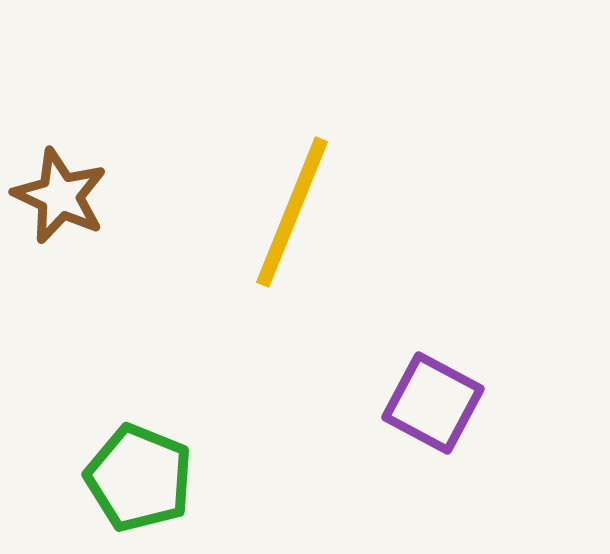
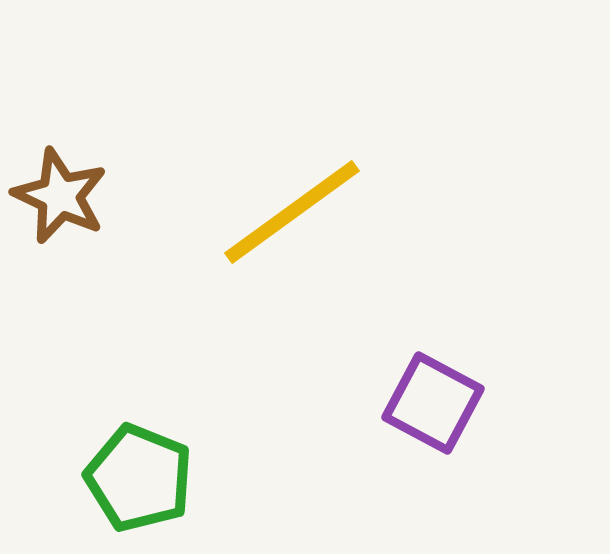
yellow line: rotated 32 degrees clockwise
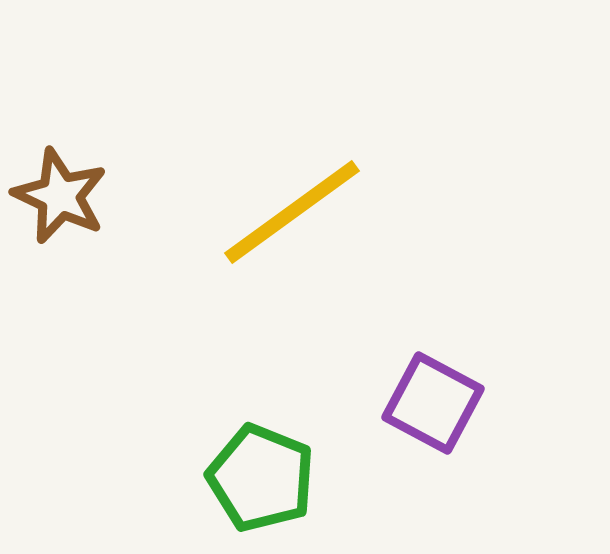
green pentagon: moved 122 px right
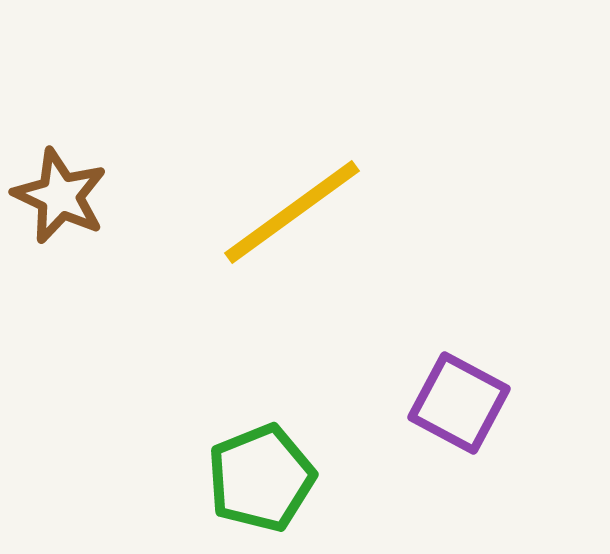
purple square: moved 26 px right
green pentagon: rotated 28 degrees clockwise
